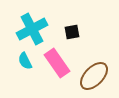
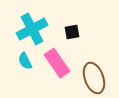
brown ellipse: moved 2 px down; rotated 64 degrees counterclockwise
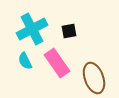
black square: moved 3 px left, 1 px up
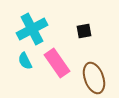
black square: moved 15 px right
